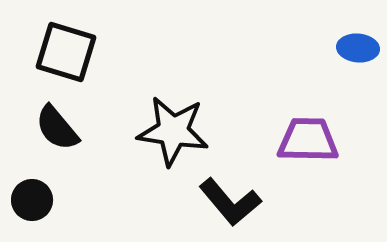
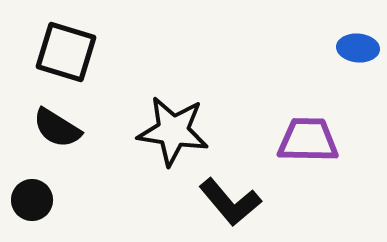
black semicircle: rotated 18 degrees counterclockwise
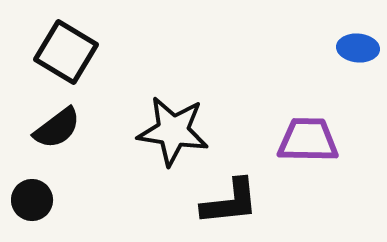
black square: rotated 14 degrees clockwise
black semicircle: rotated 69 degrees counterclockwise
black L-shape: rotated 56 degrees counterclockwise
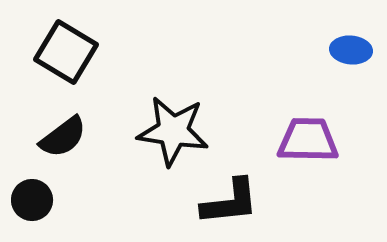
blue ellipse: moved 7 px left, 2 px down
black semicircle: moved 6 px right, 9 px down
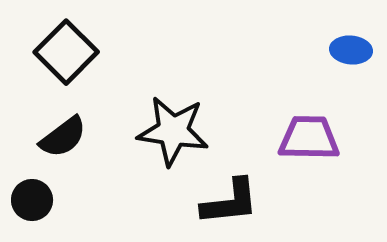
black square: rotated 14 degrees clockwise
purple trapezoid: moved 1 px right, 2 px up
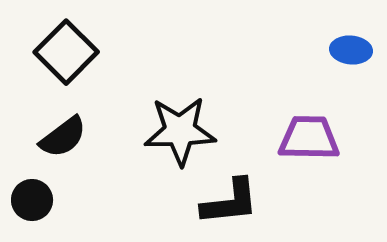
black star: moved 7 px right; rotated 10 degrees counterclockwise
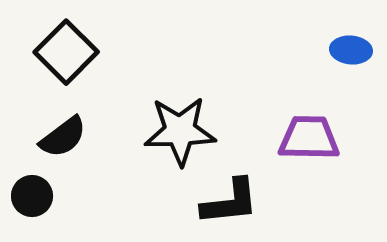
black circle: moved 4 px up
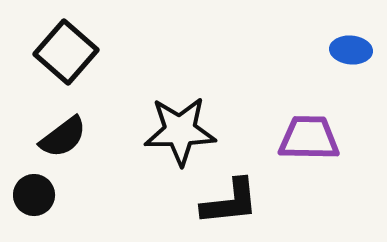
black square: rotated 4 degrees counterclockwise
black circle: moved 2 px right, 1 px up
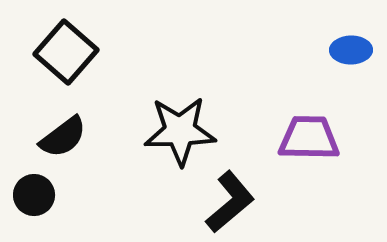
blue ellipse: rotated 6 degrees counterclockwise
black L-shape: rotated 34 degrees counterclockwise
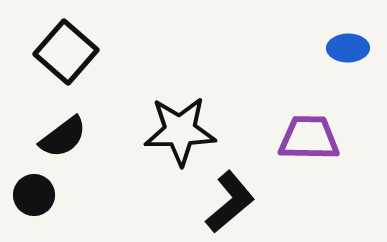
blue ellipse: moved 3 px left, 2 px up
